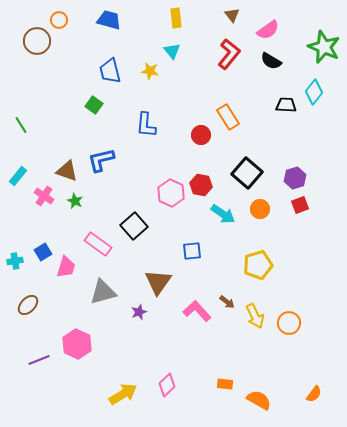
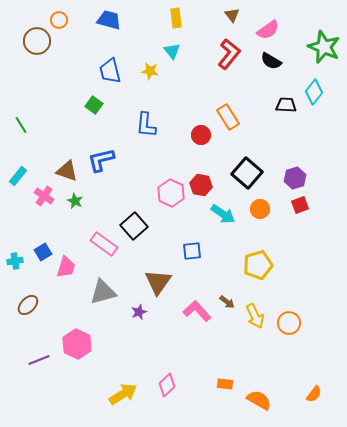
pink rectangle at (98, 244): moved 6 px right
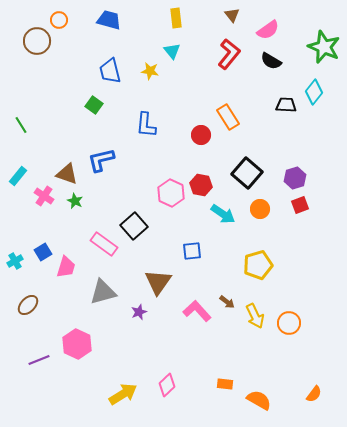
brown triangle at (67, 171): moved 3 px down
cyan cross at (15, 261): rotated 21 degrees counterclockwise
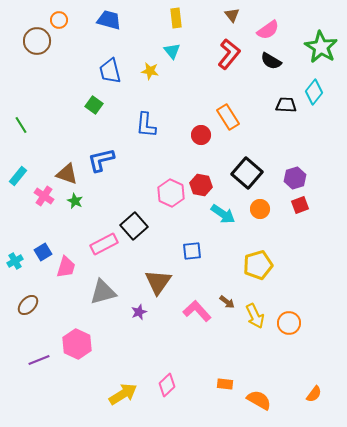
green star at (324, 47): moved 3 px left; rotated 8 degrees clockwise
pink rectangle at (104, 244): rotated 64 degrees counterclockwise
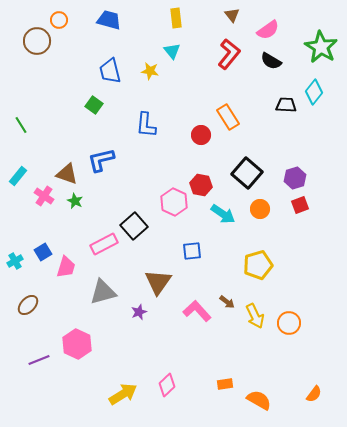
pink hexagon at (171, 193): moved 3 px right, 9 px down
orange rectangle at (225, 384): rotated 14 degrees counterclockwise
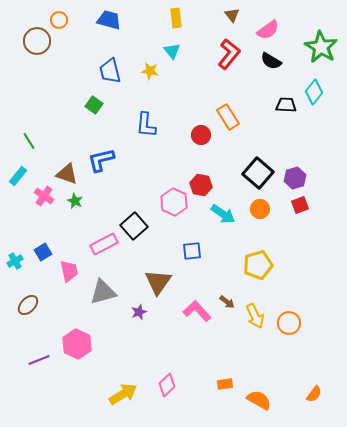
green line at (21, 125): moved 8 px right, 16 px down
black square at (247, 173): moved 11 px right
pink trapezoid at (66, 267): moved 3 px right, 4 px down; rotated 30 degrees counterclockwise
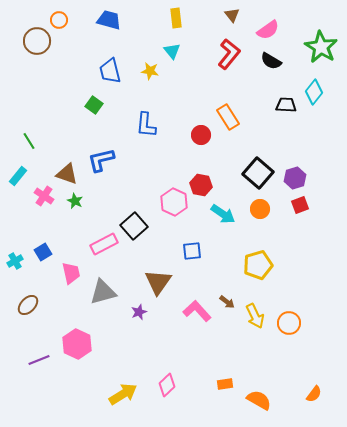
pink trapezoid at (69, 271): moved 2 px right, 2 px down
